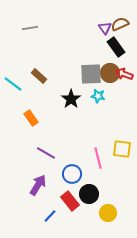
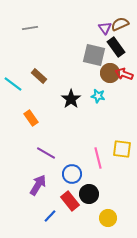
gray square: moved 3 px right, 19 px up; rotated 15 degrees clockwise
yellow circle: moved 5 px down
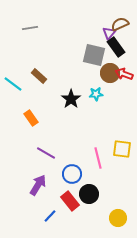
purple triangle: moved 4 px right, 5 px down; rotated 16 degrees clockwise
cyan star: moved 2 px left, 2 px up; rotated 16 degrees counterclockwise
yellow circle: moved 10 px right
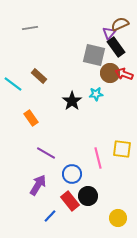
black star: moved 1 px right, 2 px down
black circle: moved 1 px left, 2 px down
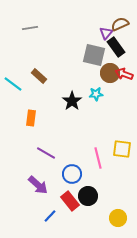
purple triangle: moved 3 px left
orange rectangle: rotated 42 degrees clockwise
purple arrow: rotated 100 degrees clockwise
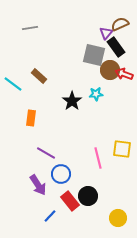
brown circle: moved 3 px up
blue circle: moved 11 px left
purple arrow: rotated 15 degrees clockwise
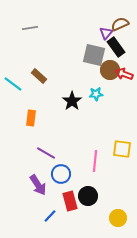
pink line: moved 3 px left, 3 px down; rotated 20 degrees clockwise
red rectangle: rotated 24 degrees clockwise
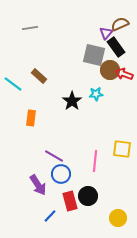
purple line: moved 8 px right, 3 px down
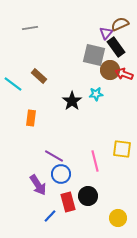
pink line: rotated 20 degrees counterclockwise
red rectangle: moved 2 px left, 1 px down
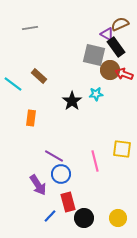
purple triangle: moved 1 px right, 1 px down; rotated 40 degrees counterclockwise
black circle: moved 4 px left, 22 px down
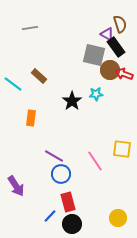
brown semicircle: rotated 96 degrees clockwise
pink line: rotated 20 degrees counterclockwise
purple arrow: moved 22 px left, 1 px down
black circle: moved 12 px left, 6 px down
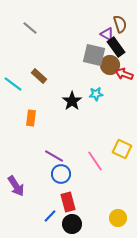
gray line: rotated 49 degrees clockwise
brown circle: moved 5 px up
yellow square: rotated 18 degrees clockwise
